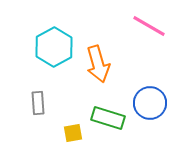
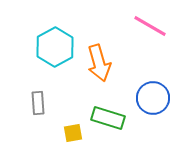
pink line: moved 1 px right
cyan hexagon: moved 1 px right
orange arrow: moved 1 px right, 1 px up
blue circle: moved 3 px right, 5 px up
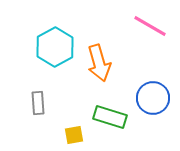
green rectangle: moved 2 px right, 1 px up
yellow square: moved 1 px right, 2 px down
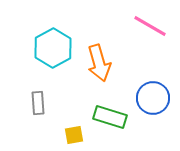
cyan hexagon: moved 2 px left, 1 px down
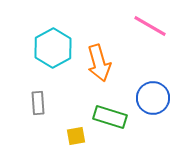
yellow square: moved 2 px right, 1 px down
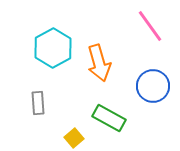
pink line: rotated 24 degrees clockwise
blue circle: moved 12 px up
green rectangle: moved 1 px left, 1 px down; rotated 12 degrees clockwise
yellow square: moved 2 px left, 2 px down; rotated 30 degrees counterclockwise
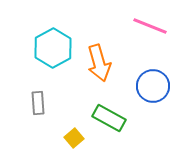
pink line: rotated 32 degrees counterclockwise
